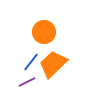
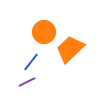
orange trapezoid: moved 17 px right, 15 px up
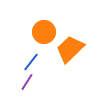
purple line: rotated 30 degrees counterclockwise
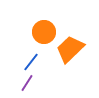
purple line: moved 1 px down
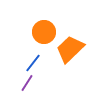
blue line: moved 2 px right, 1 px down
